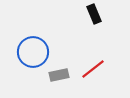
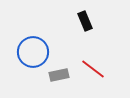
black rectangle: moved 9 px left, 7 px down
red line: rotated 75 degrees clockwise
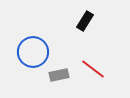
black rectangle: rotated 54 degrees clockwise
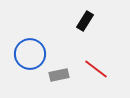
blue circle: moved 3 px left, 2 px down
red line: moved 3 px right
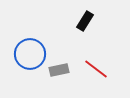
gray rectangle: moved 5 px up
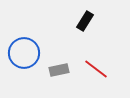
blue circle: moved 6 px left, 1 px up
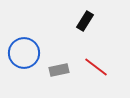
red line: moved 2 px up
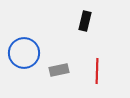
black rectangle: rotated 18 degrees counterclockwise
red line: moved 1 px right, 4 px down; rotated 55 degrees clockwise
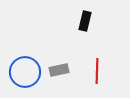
blue circle: moved 1 px right, 19 px down
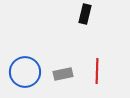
black rectangle: moved 7 px up
gray rectangle: moved 4 px right, 4 px down
